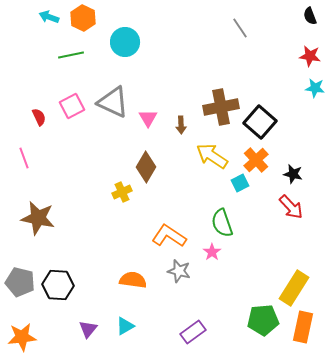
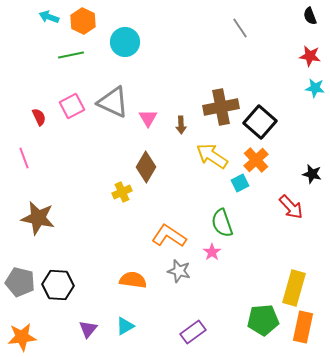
orange hexagon: moved 3 px down
black star: moved 19 px right
yellow rectangle: rotated 16 degrees counterclockwise
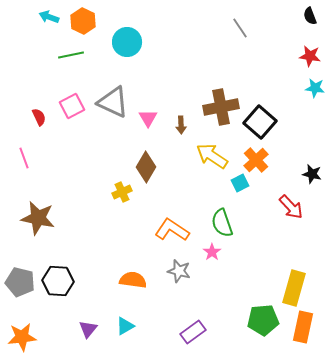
cyan circle: moved 2 px right
orange L-shape: moved 3 px right, 6 px up
black hexagon: moved 4 px up
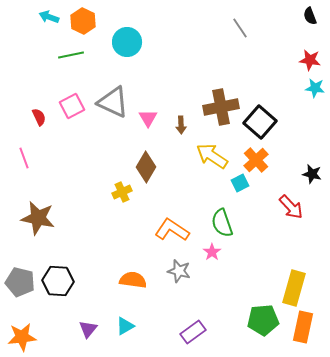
red star: moved 4 px down
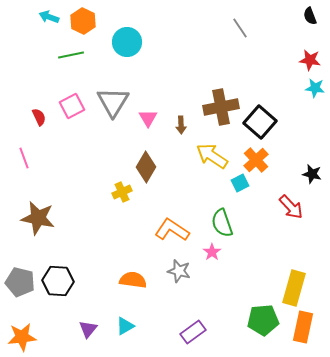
gray triangle: rotated 36 degrees clockwise
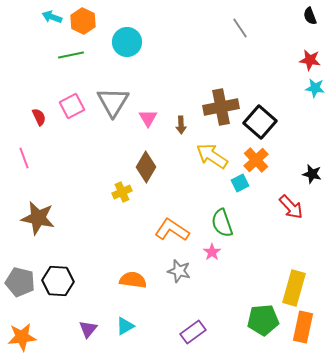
cyan arrow: moved 3 px right
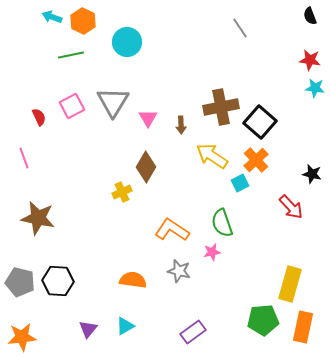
pink star: rotated 24 degrees clockwise
yellow rectangle: moved 4 px left, 4 px up
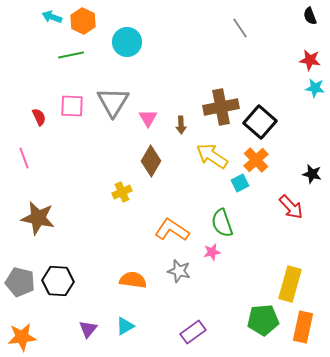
pink square: rotated 30 degrees clockwise
brown diamond: moved 5 px right, 6 px up
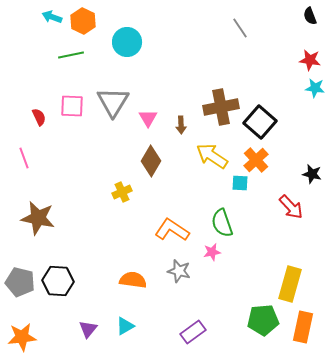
cyan square: rotated 30 degrees clockwise
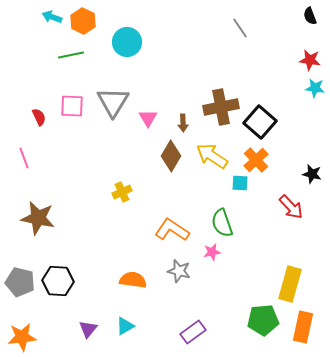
brown arrow: moved 2 px right, 2 px up
brown diamond: moved 20 px right, 5 px up
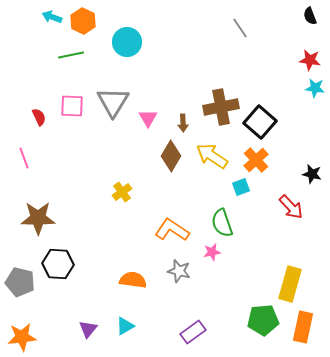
cyan square: moved 1 px right, 4 px down; rotated 24 degrees counterclockwise
yellow cross: rotated 12 degrees counterclockwise
brown star: rotated 12 degrees counterclockwise
black hexagon: moved 17 px up
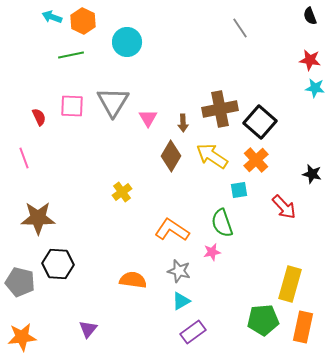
brown cross: moved 1 px left, 2 px down
cyan square: moved 2 px left, 3 px down; rotated 12 degrees clockwise
red arrow: moved 7 px left
cyan triangle: moved 56 px right, 25 px up
